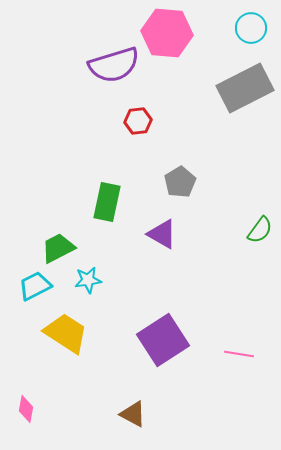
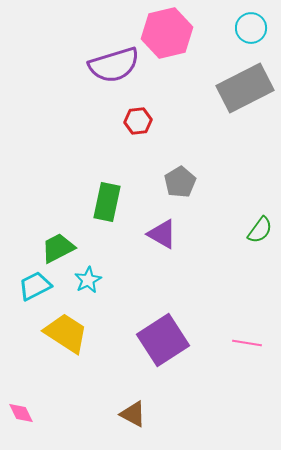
pink hexagon: rotated 18 degrees counterclockwise
cyan star: rotated 20 degrees counterclockwise
pink line: moved 8 px right, 11 px up
pink diamond: moved 5 px left, 4 px down; rotated 36 degrees counterclockwise
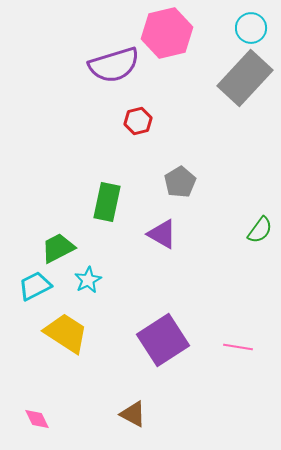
gray rectangle: moved 10 px up; rotated 20 degrees counterclockwise
red hexagon: rotated 8 degrees counterclockwise
pink line: moved 9 px left, 4 px down
pink diamond: moved 16 px right, 6 px down
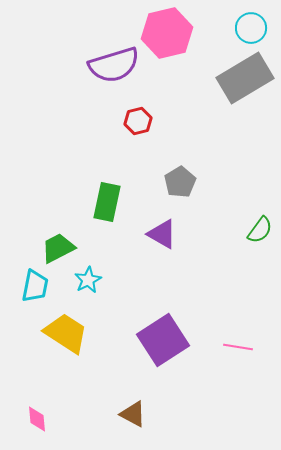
gray rectangle: rotated 16 degrees clockwise
cyan trapezoid: rotated 128 degrees clockwise
pink diamond: rotated 20 degrees clockwise
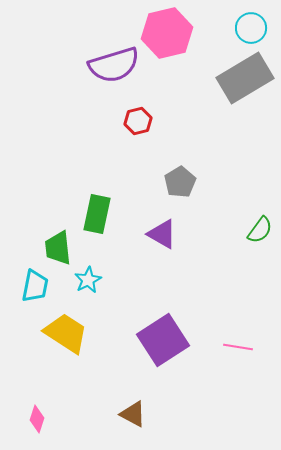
green rectangle: moved 10 px left, 12 px down
green trapezoid: rotated 69 degrees counterclockwise
pink diamond: rotated 24 degrees clockwise
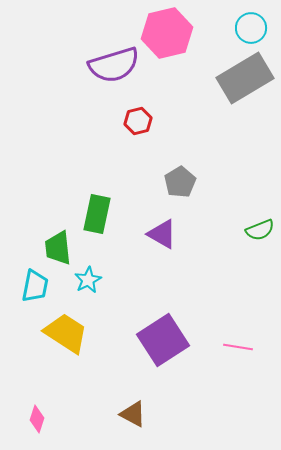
green semicircle: rotated 32 degrees clockwise
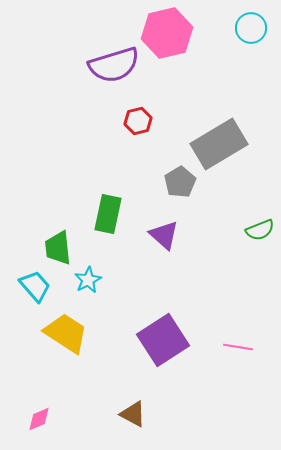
gray rectangle: moved 26 px left, 66 px down
green rectangle: moved 11 px right
purple triangle: moved 2 px right, 1 px down; rotated 12 degrees clockwise
cyan trapezoid: rotated 52 degrees counterclockwise
pink diamond: moved 2 px right; rotated 48 degrees clockwise
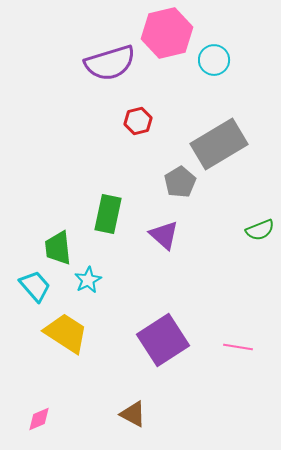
cyan circle: moved 37 px left, 32 px down
purple semicircle: moved 4 px left, 2 px up
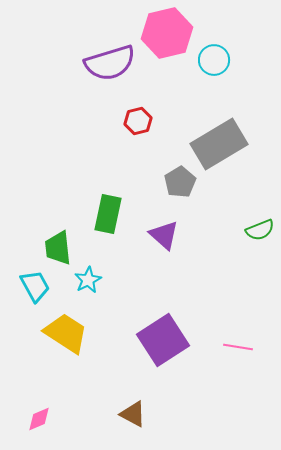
cyan trapezoid: rotated 12 degrees clockwise
